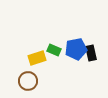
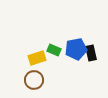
brown circle: moved 6 px right, 1 px up
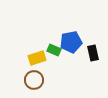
blue pentagon: moved 5 px left, 7 px up
black rectangle: moved 2 px right
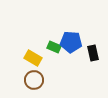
blue pentagon: rotated 15 degrees clockwise
green rectangle: moved 3 px up
yellow rectangle: moved 4 px left; rotated 48 degrees clockwise
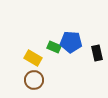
black rectangle: moved 4 px right
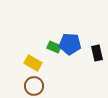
blue pentagon: moved 1 px left, 2 px down
yellow rectangle: moved 5 px down
brown circle: moved 6 px down
